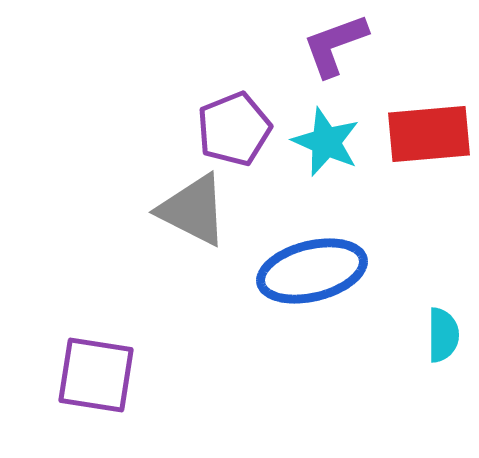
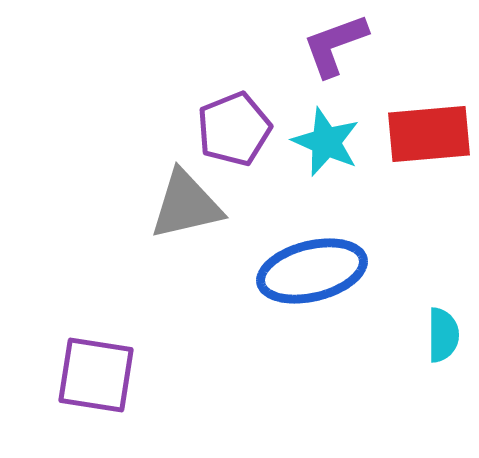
gray triangle: moved 7 px left, 5 px up; rotated 40 degrees counterclockwise
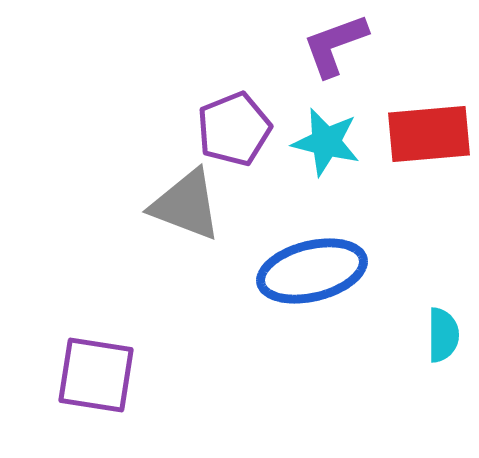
cyan star: rotated 10 degrees counterclockwise
gray triangle: rotated 34 degrees clockwise
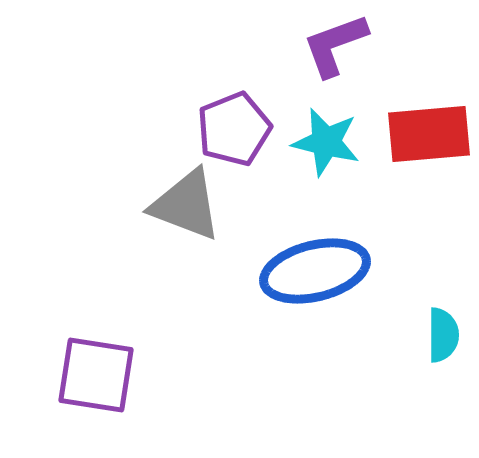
blue ellipse: moved 3 px right
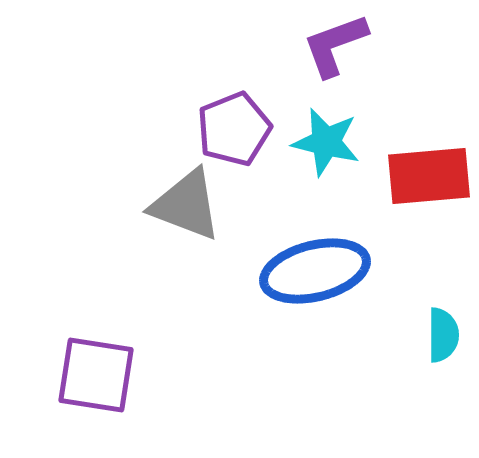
red rectangle: moved 42 px down
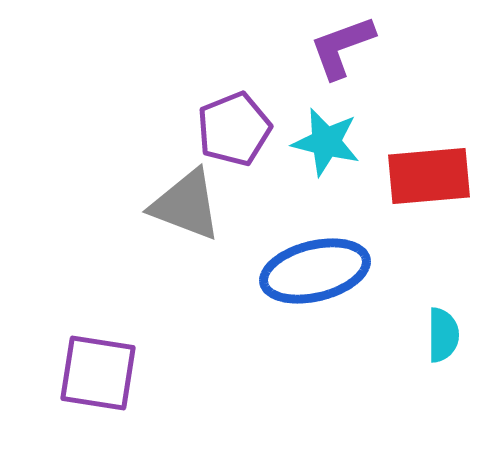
purple L-shape: moved 7 px right, 2 px down
purple square: moved 2 px right, 2 px up
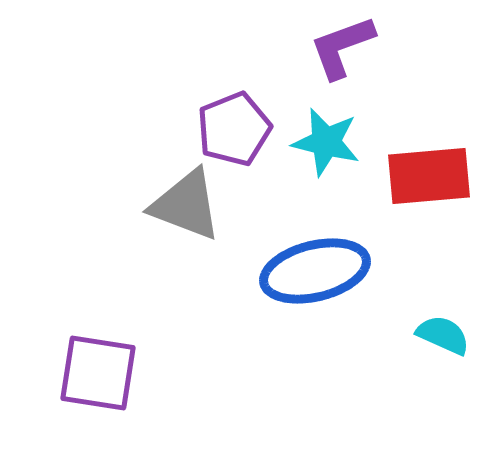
cyan semicircle: rotated 66 degrees counterclockwise
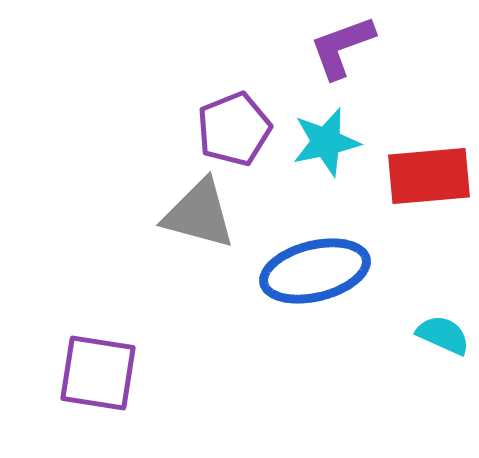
cyan star: rotated 26 degrees counterclockwise
gray triangle: moved 13 px right, 9 px down; rotated 6 degrees counterclockwise
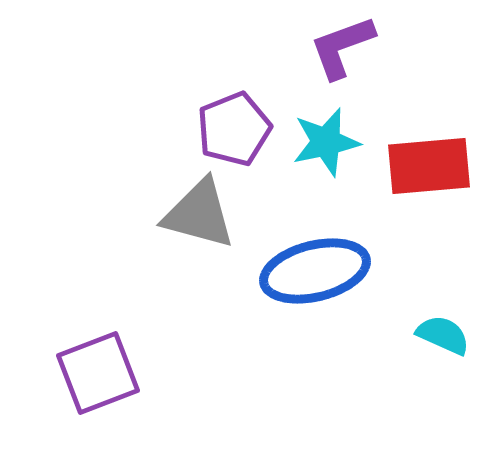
red rectangle: moved 10 px up
purple square: rotated 30 degrees counterclockwise
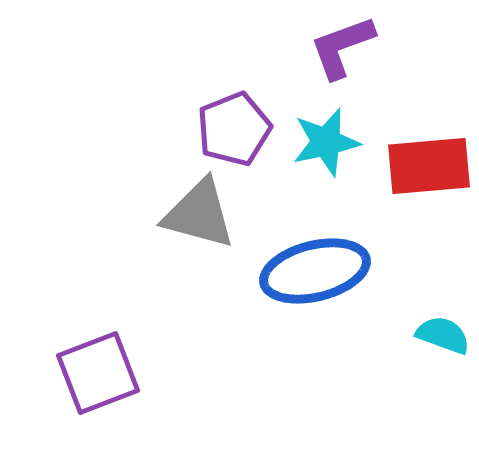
cyan semicircle: rotated 4 degrees counterclockwise
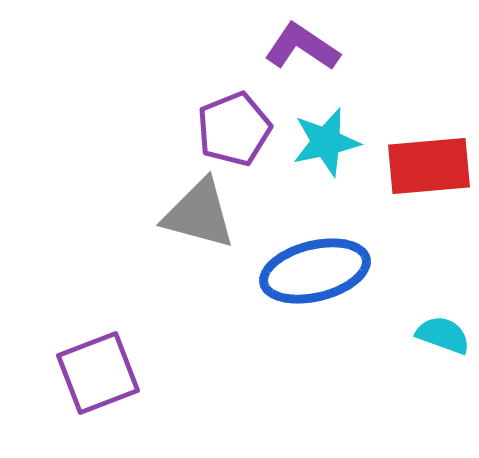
purple L-shape: moved 40 px left; rotated 54 degrees clockwise
